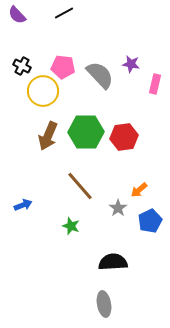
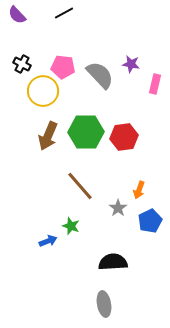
black cross: moved 2 px up
orange arrow: rotated 30 degrees counterclockwise
blue arrow: moved 25 px right, 36 px down
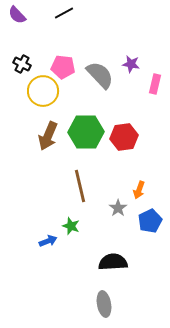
brown line: rotated 28 degrees clockwise
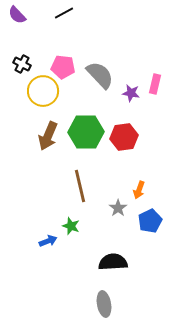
purple star: moved 29 px down
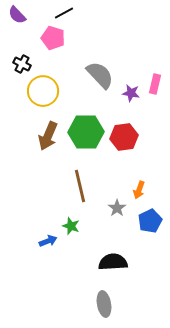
pink pentagon: moved 10 px left, 29 px up; rotated 10 degrees clockwise
gray star: moved 1 px left
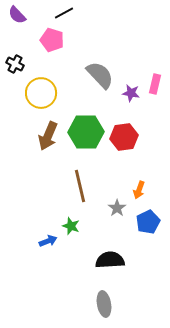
pink pentagon: moved 1 px left, 2 px down
black cross: moved 7 px left
yellow circle: moved 2 px left, 2 px down
blue pentagon: moved 2 px left, 1 px down
black semicircle: moved 3 px left, 2 px up
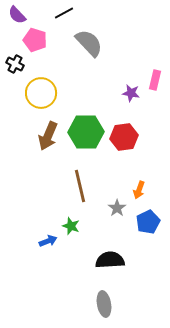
pink pentagon: moved 17 px left
gray semicircle: moved 11 px left, 32 px up
pink rectangle: moved 4 px up
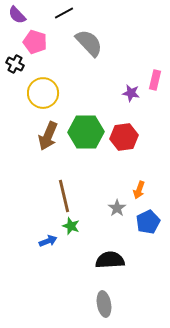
pink pentagon: moved 2 px down
yellow circle: moved 2 px right
brown line: moved 16 px left, 10 px down
